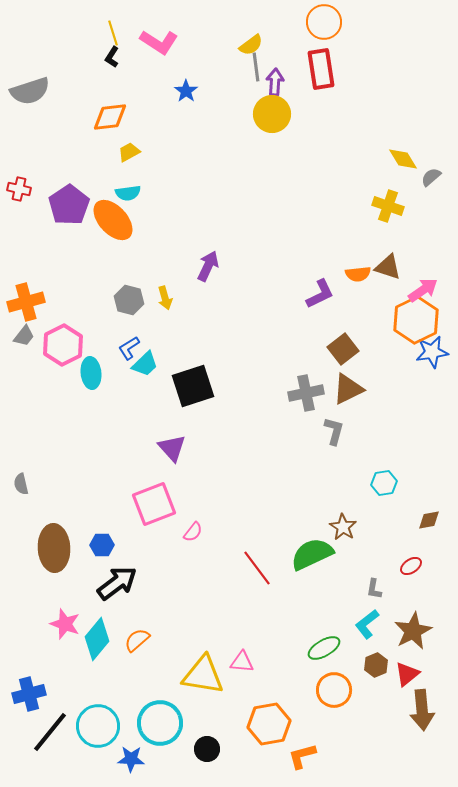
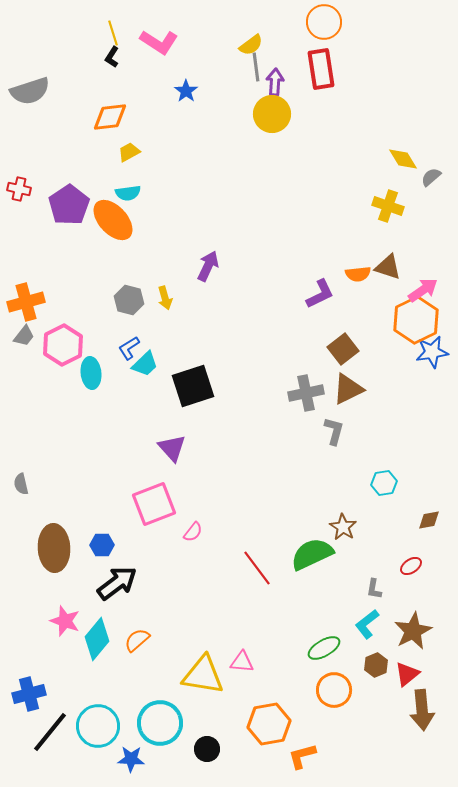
pink star at (65, 624): moved 3 px up
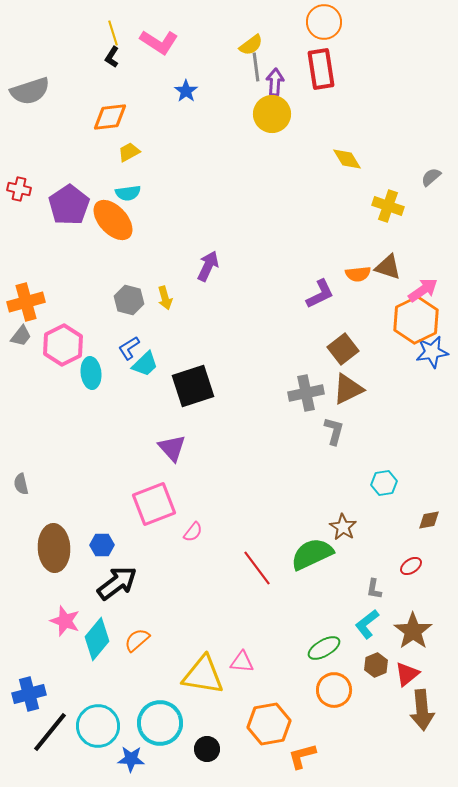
yellow diamond at (403, 159): moved 56 px left
gray trapezoid at (24, 336): moved 3 px left
brown star at (413, 631): rotated 9 degrees counterclockwise
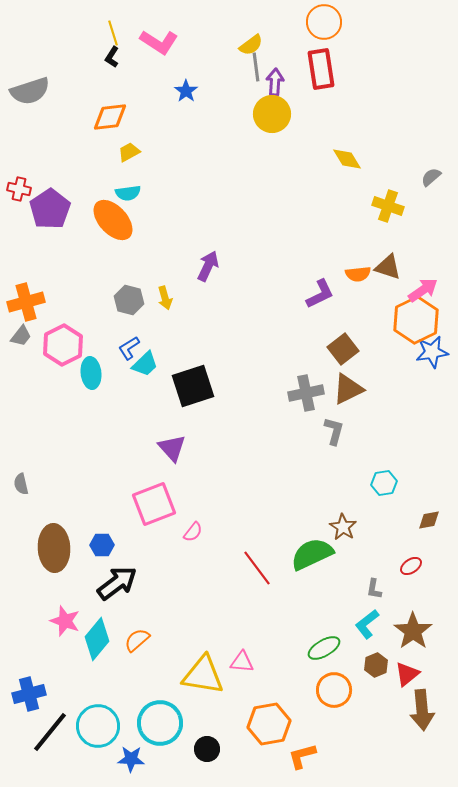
purple pentagon at (69, 205): moved 19 px left, 4 px down
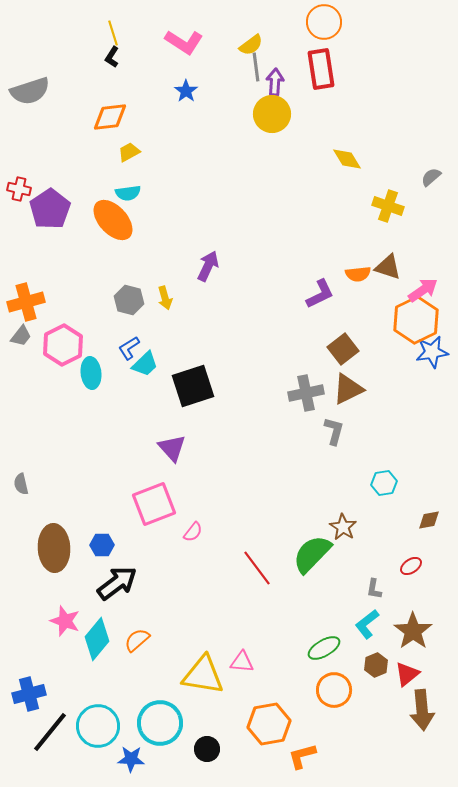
pink L-shape at (159, 42): moved 25 px right
green semicircle at (312, 554): rotated 21 degrees counterclockwise
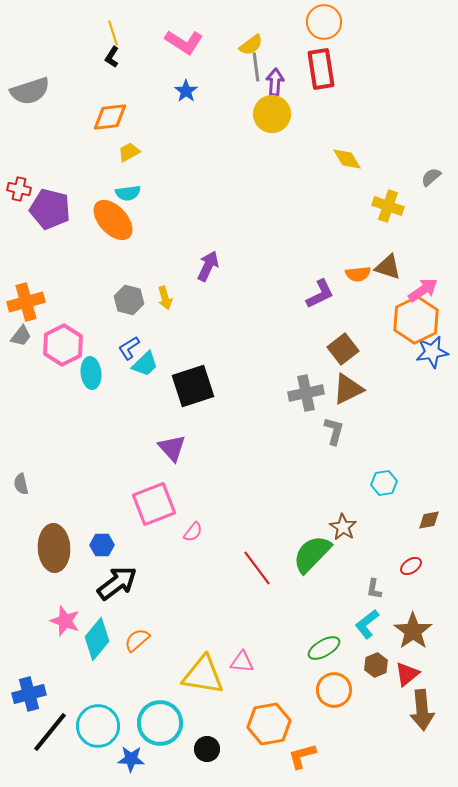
purple pentagon at (50, 209): rotated 24 degrees counterclockwise
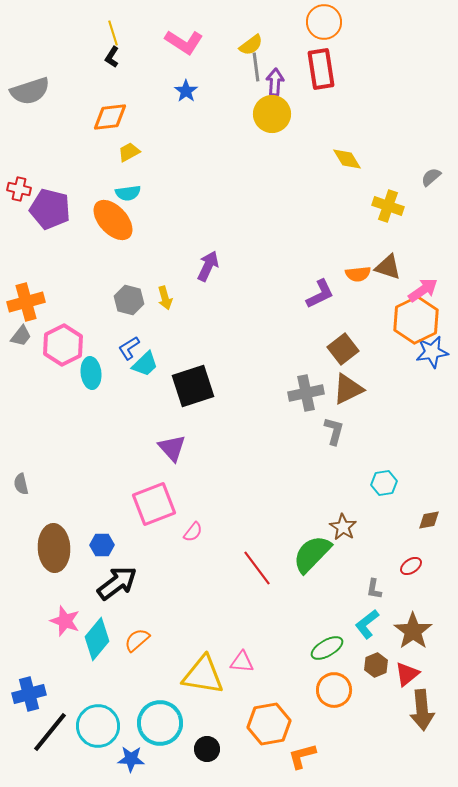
green ellipse at (324, 648): moved 3 px right
